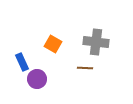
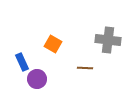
gray cross: moved 12 px right, 2 px up
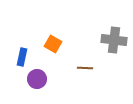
gray cross: moved 6 px right
blue rectangle: moved 5 px up; rotated 36 degrees clockwise
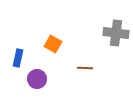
gray cross: moved 2 px right, 7 px up
blue rectangle: moved 4 px left, 1 px down
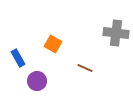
blue rectangle: rotated 42 degrees counterclockwise
brown line: rotated 21 degrees clockwise
purple circle: moved 2 px down
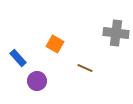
orange square: moved 2 px right
blue rectangle: rotated 12 degrees counterclockwise
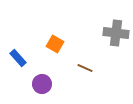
purple circle: moved 5 px right, 3 px down
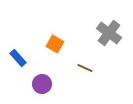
gray cross: moved 7 px left; rotated 30 degrees clockwise
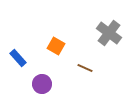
orange square: moved 1 px right, 2 px down
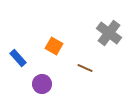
orange square: moved 2 px left
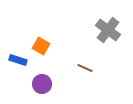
gray cross: moved 1 px left, 3 px up
orange square: moved 13 px left
blue rectangle: moved 2 px down; rotated 30 degrees counterclockwise
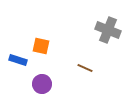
gray cross: rotated 15 degrees counterclockwise
orange square: rotated 18 degrees counterclockwise
